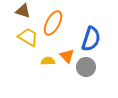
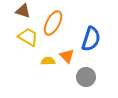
gray circle: moved 10 px down
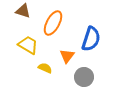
yellow trapezoid: moved 8 px down
orange triangle: rotated 21 degrees clockwise
yellow semicircle: moved 3 px left, 7 px down; rotated 24 degrees clockwise
gray circle: moved 2 px left
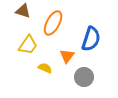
yellow trapezoid: rotated 95 degrees clockwise
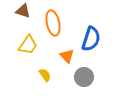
orange ellipse: rotated 40 degrees counterclockwise
orange triangle: rotated 21 degrees counterclockwise
yellow semicircle: moved 7 px down; rotated 32 degrees clockwise
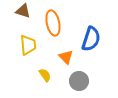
yellow trapezoid: rotated 40 degrees counterclockwise
orange triangle: moved 1 px left, 1 px down
gray circle: moved 5 px left, 4 px down
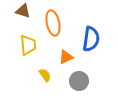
blue semicircle: rotated 10 degrees counterclockwise
orange triangle: rotated 49 degrees clockwise
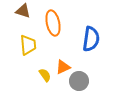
orange triangle: moved 3 px left, 10 px down
